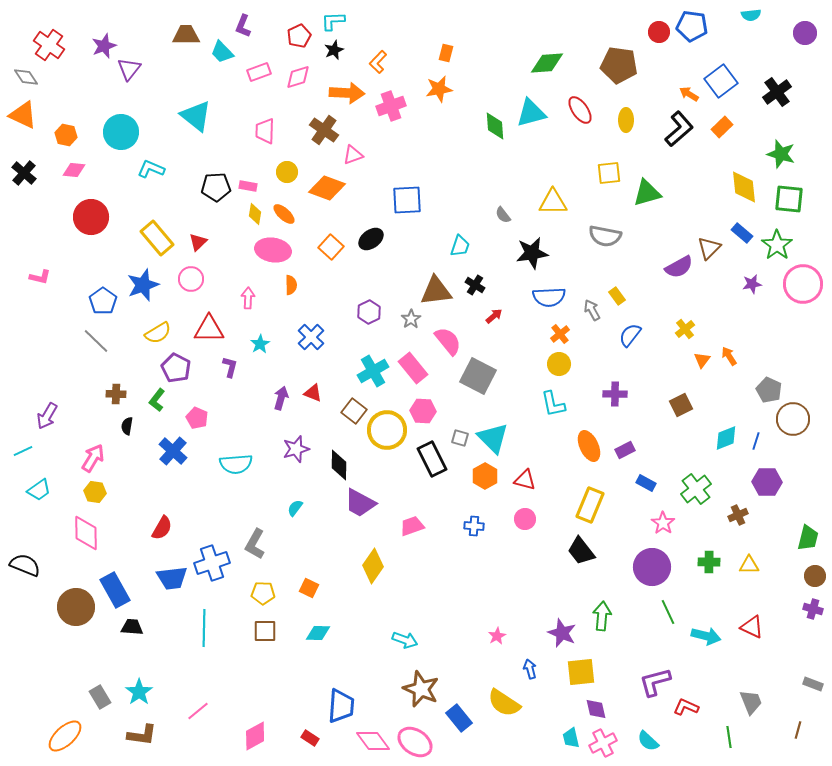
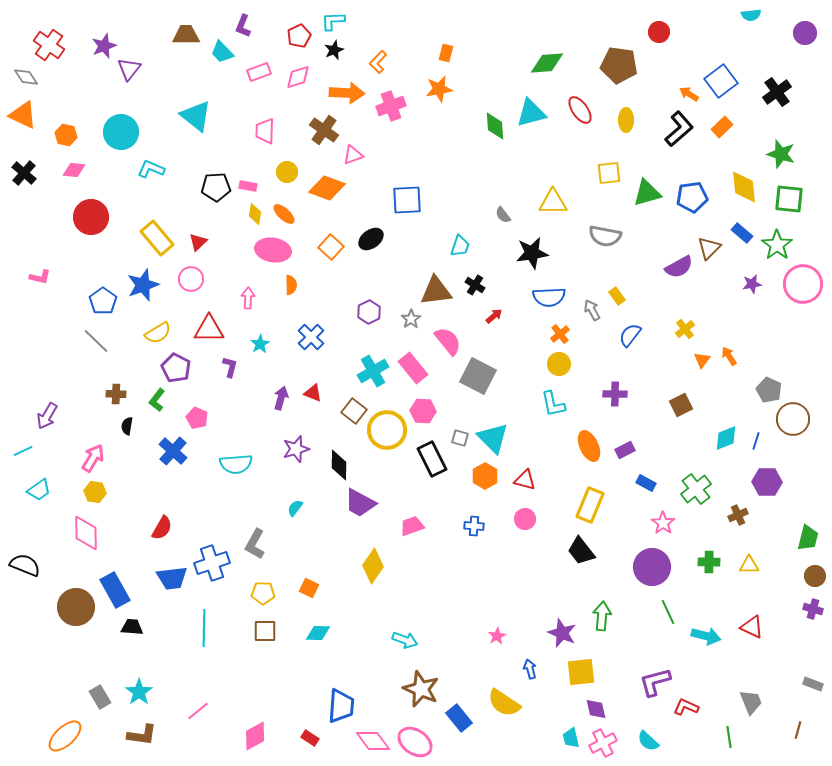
blue pentagon at (692, 26): moved 171 px down; rotated 16 degrees counterclockwise
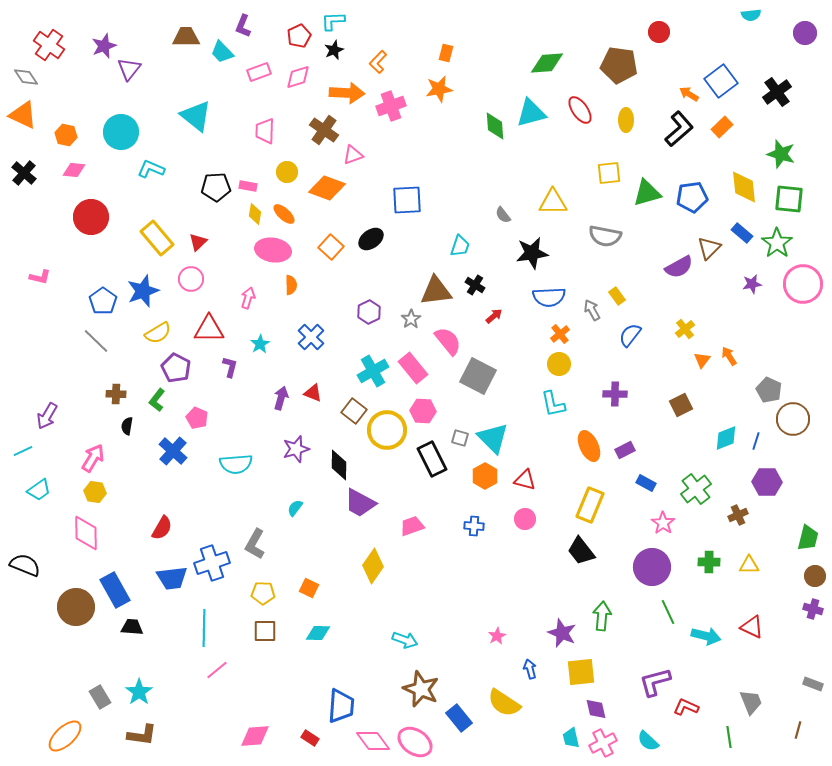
brown trapezoid at (186, 35): moved 2 px down
green star at (777, 245): moved 2 px up
blue star at (143, 285): moved 6 px down
pink arrow at (248, 298): rotated 15 degrees clockwise
pink line at (198, 711): moved 19 px right, 41 px up
pink diamond at (255, 736): rotated 24 degrees clockwise
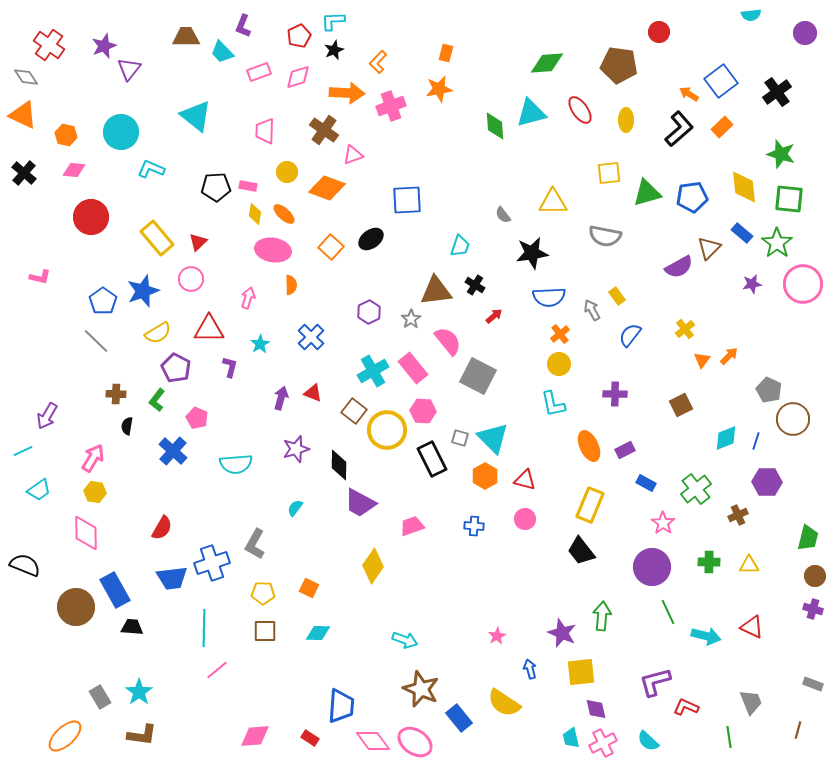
orange arrow at (729, 356): rotated 78 degrees clockwise
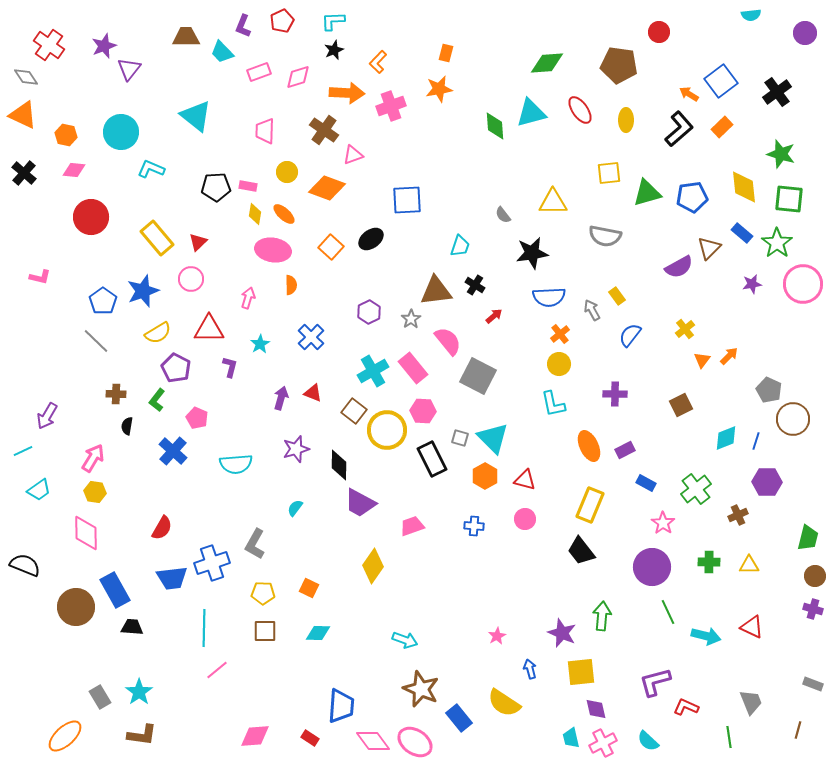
red pentagon at (299, 36): moved 17 px left, 15 px up
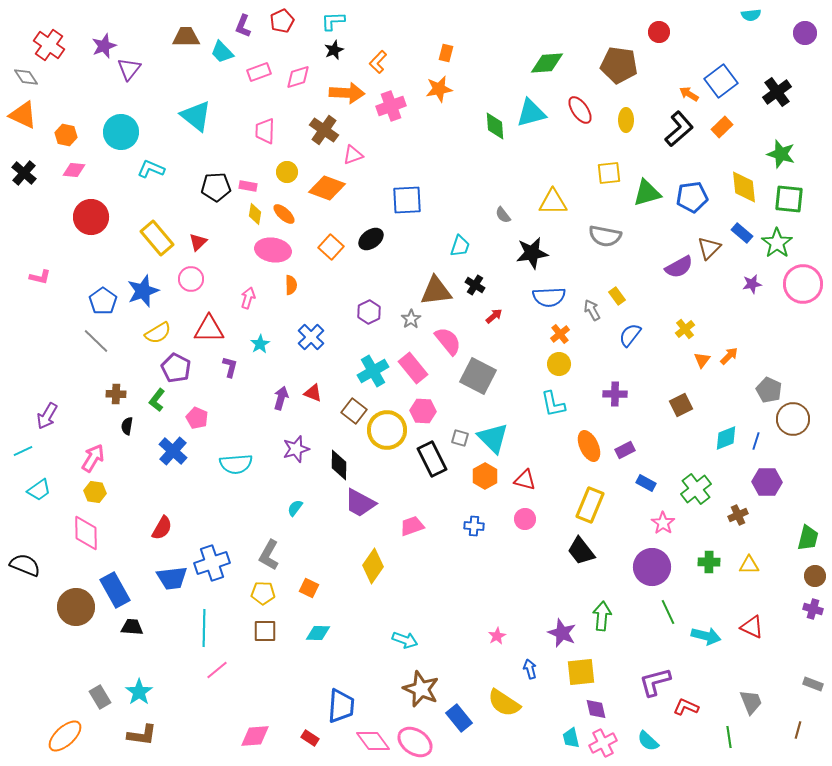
gray L-shape at (255, 544): moved 14 px right, 11 px down
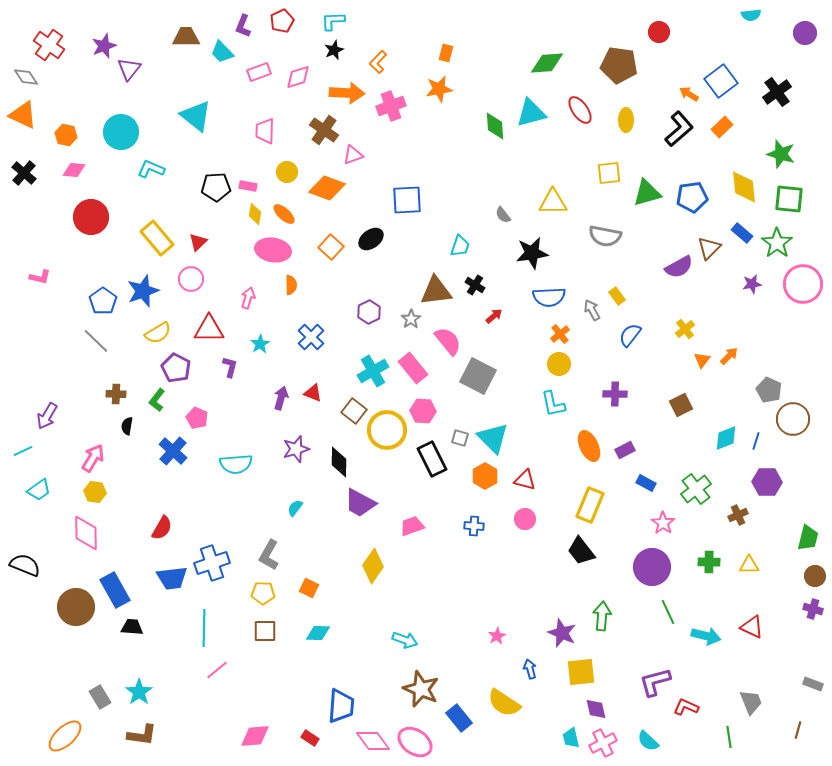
black diamond at (339, 465): moved 3 px up
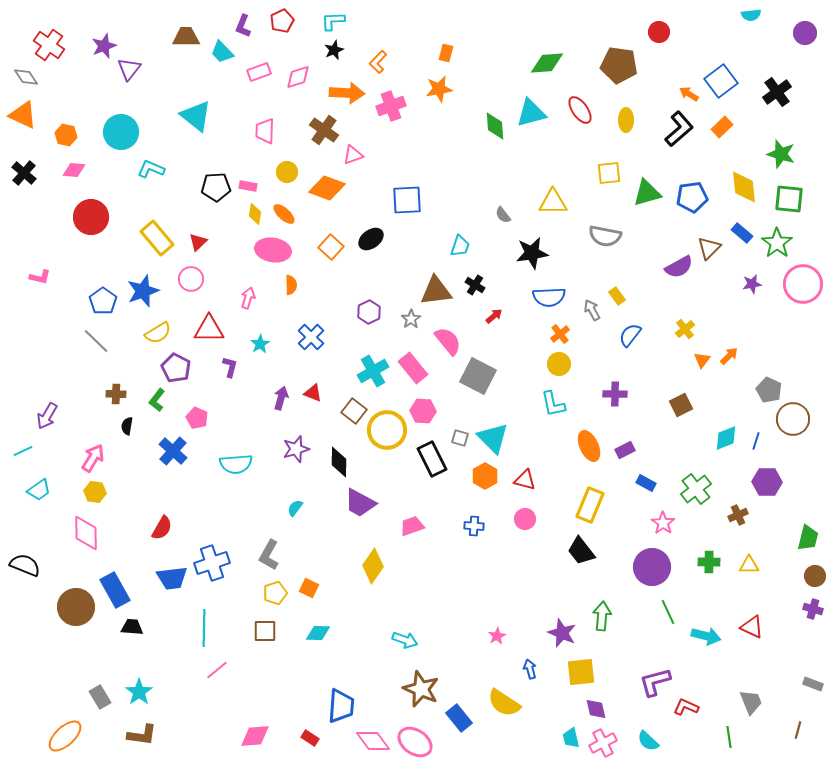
yellow pentagon at (263, 593): moved 12 px right; rotated 20 degrees counterclockwise
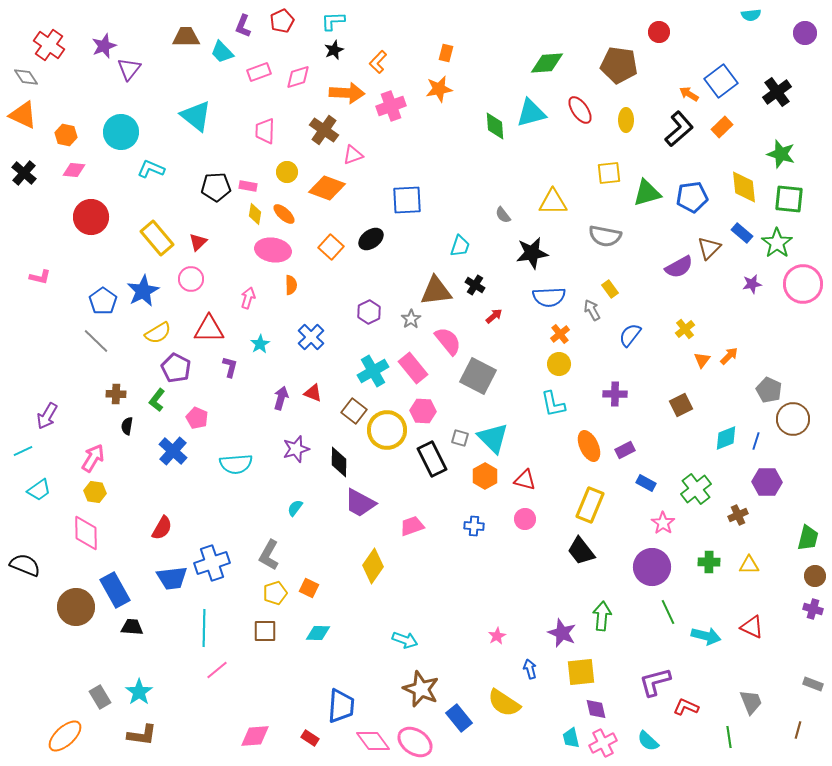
blue star at (143, 291): rotated 8 degrees counterclockwise
yellow rectangle at (617, 296): moved 7 px left, 7 px up
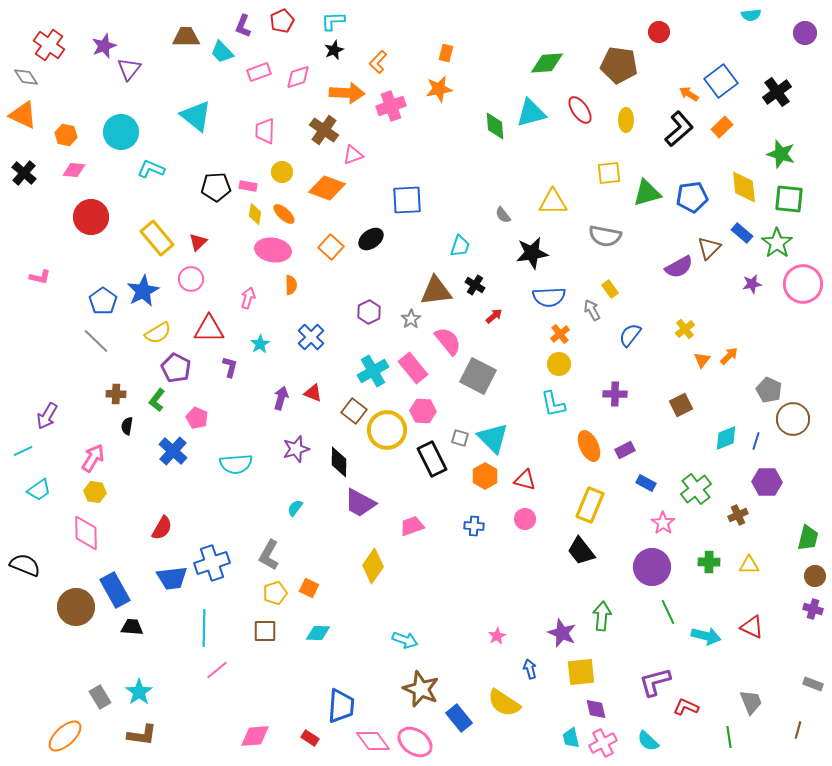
yellow circle at (287, 172): moved 5 px left
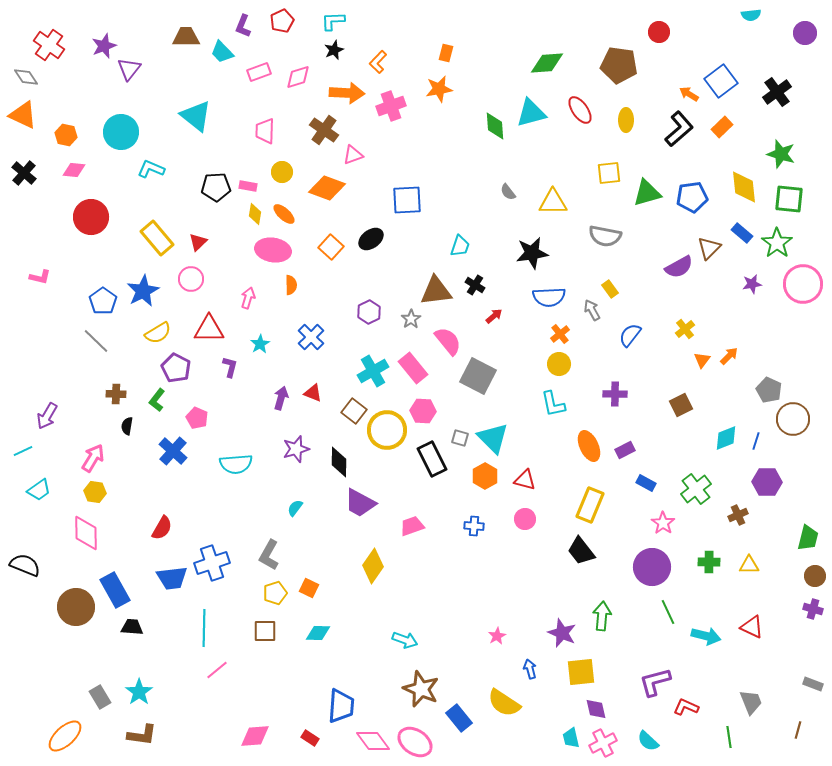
gray semicircle at (503, 215): moved 5 px right, 23 px up
